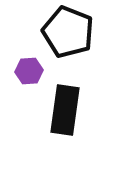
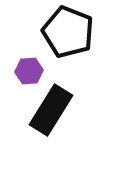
black rectangle: moved 14 px left; rotated 24 degrees clockwise
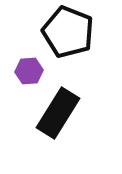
black rectangle: moved 7 px right, 3 px down
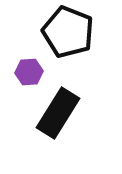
purple hexagon: moved 1 px down
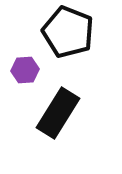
purple hexagon: moved 4 px left, 2 px up
